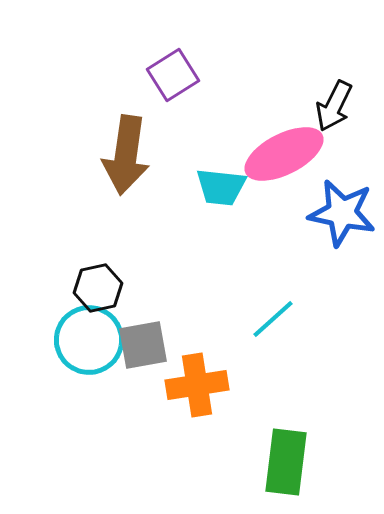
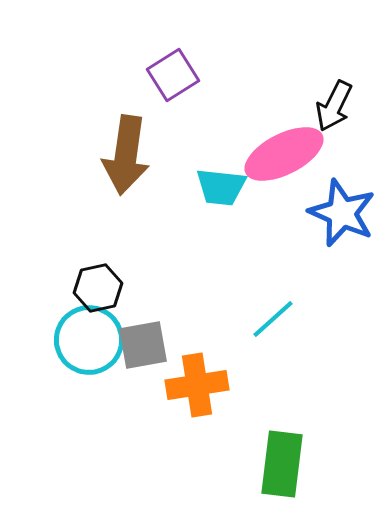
blue star: rotated 12 degrees clockwise
green rectangle: moved 4 px left, 2 px down
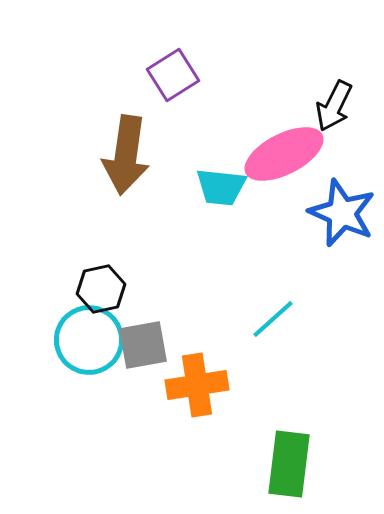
black hexagon: moved 3 px right, 1 px down
green rectangle: moved 7 px right
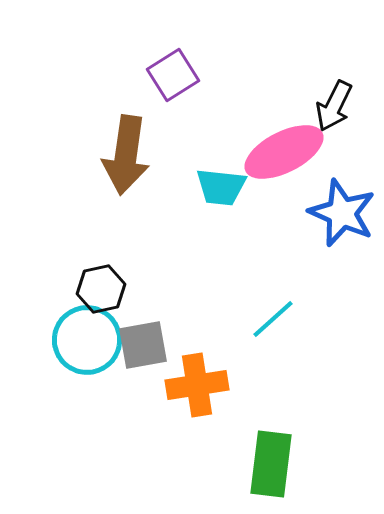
pink ellipse: moved 2 px up
cyan circle: moved 2 px left
green rectangle: moved 18 px left
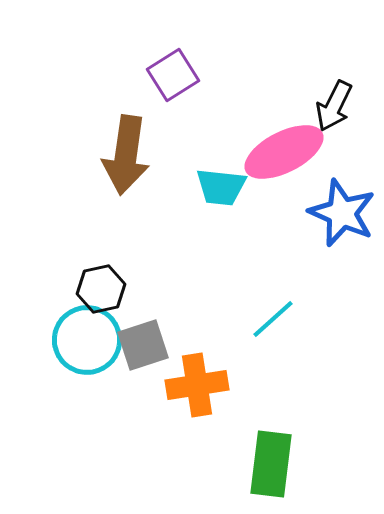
gray square: rotated 8 degrees counterclockwise
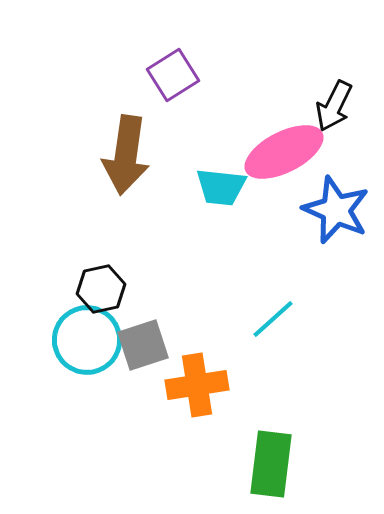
blue star: moved 6 px left, 3 px up
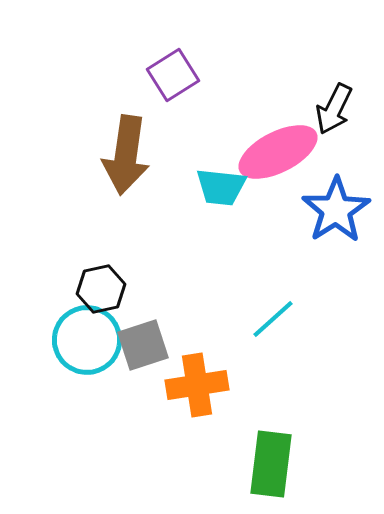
black arrow: moved 3 px down
pink ellipse: moved 6 px left
blue star: rotated 16 degrees clockwise
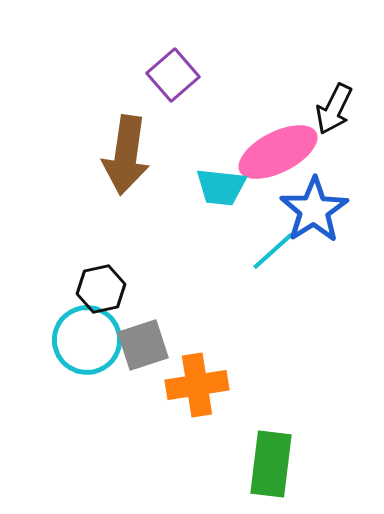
purple square: rotated 9 degrees counterclockwise
blue star: moved 22 px left
cyan line: moved 68 px up
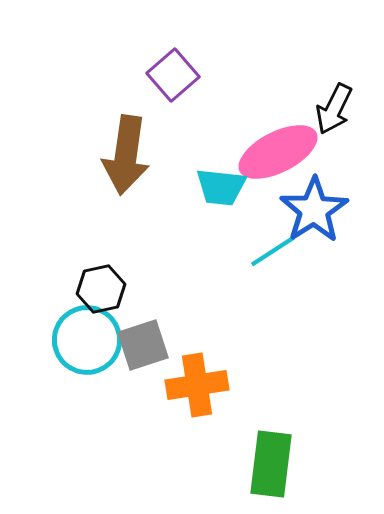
cyan line: rotated 9 degrees clockwise
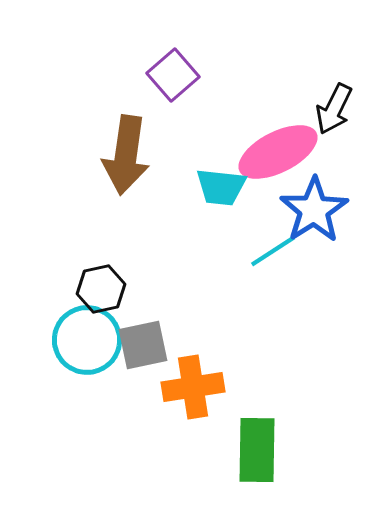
gray square: rotated 6 degrees clockwise
orange cross: moved 4 px left, 2 px down
green rectangle: moved 14 px left, 14 px up; rotated 6 degrees counterclockwise
